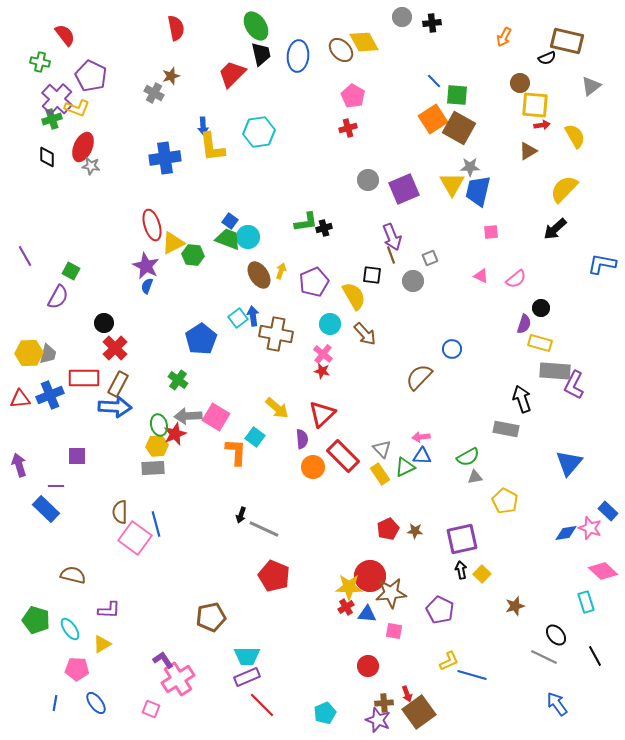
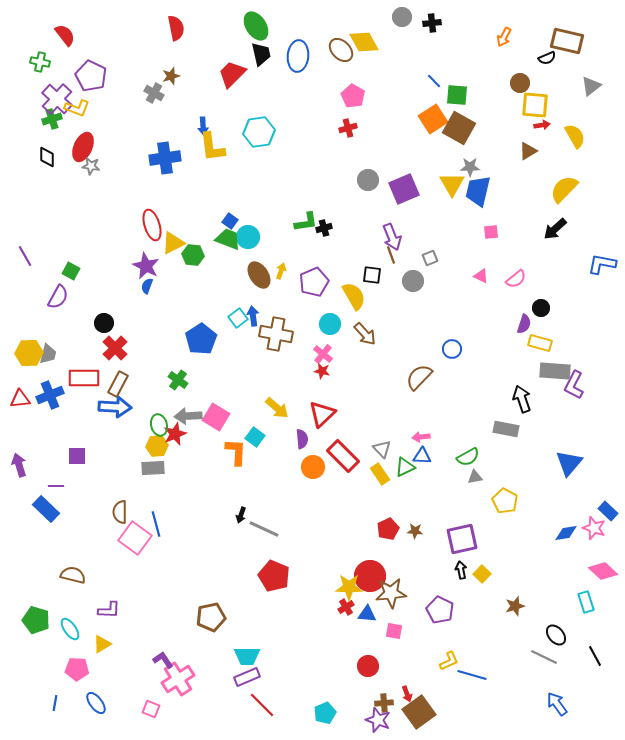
pink star at (590, 528): moved 4 px right
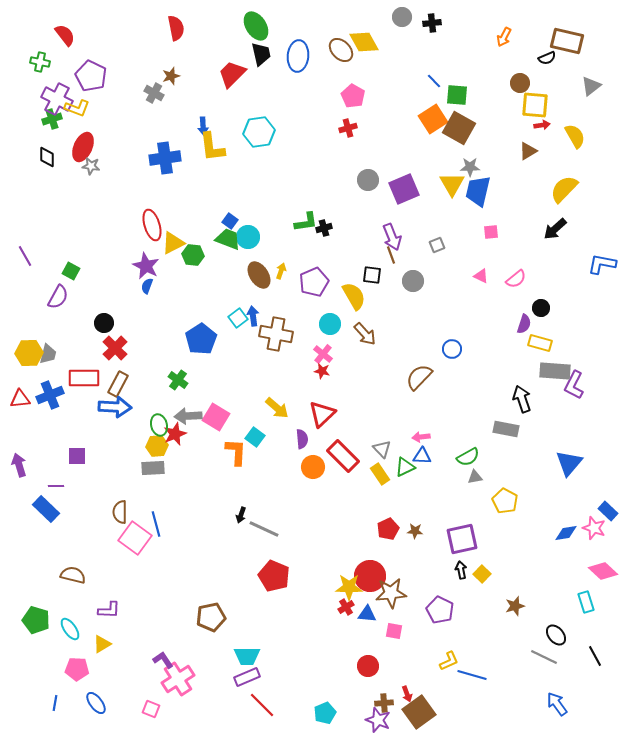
purple cross at (57, 99): rotated 16 degrees counterclockwise
gray square at (430, 258): moved 7 px right, 13 px up
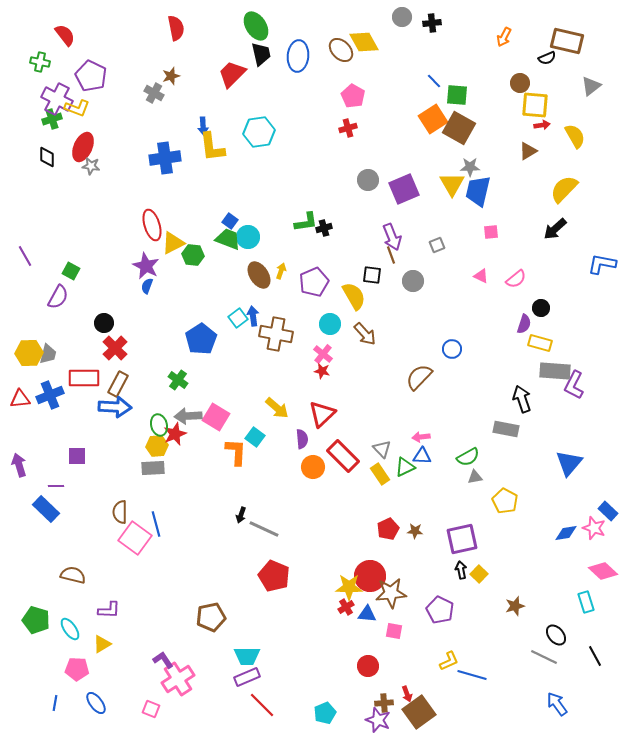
yellow square at (482, 574): moved 3 px left
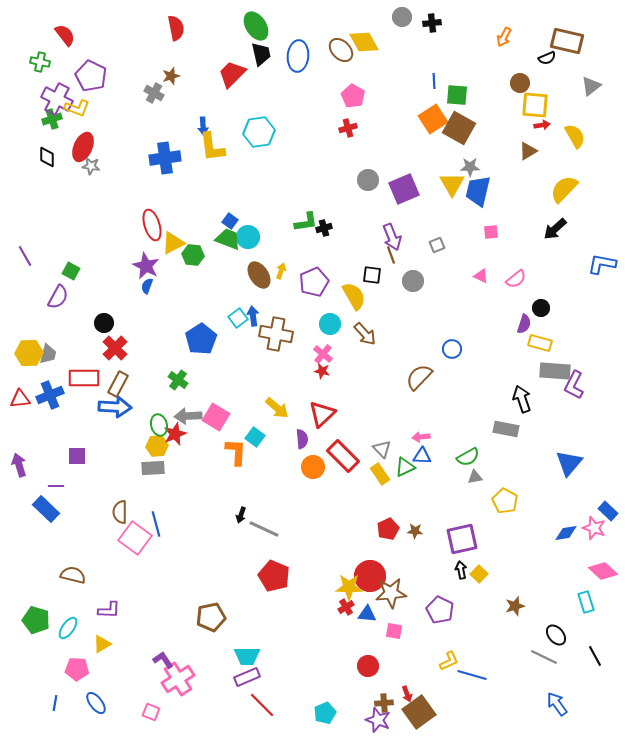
blue line at (434, 81): rotated 42 degrees clockwise
cyan ellipse at (70, 629): moved 2 px left, 1 px up; rotated 70 degrees clockwise
pink square at (151, 709): moved 3 px down
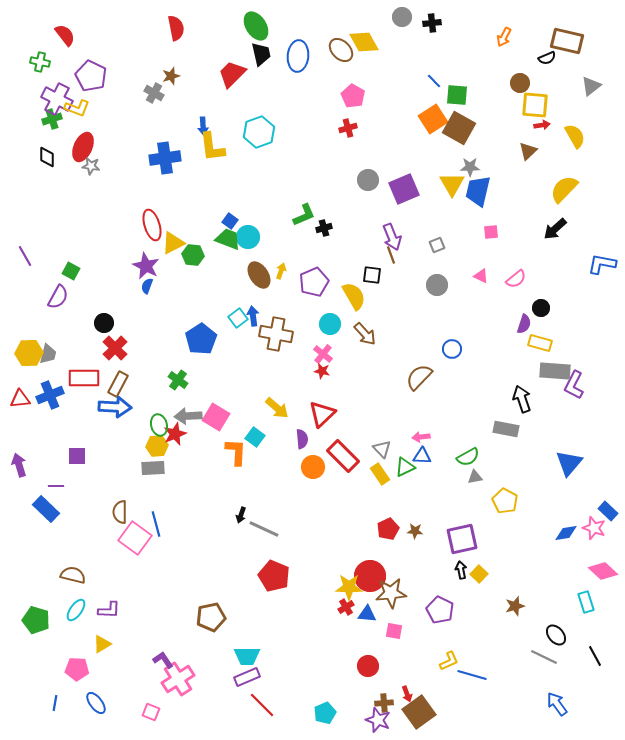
blue line at (434, 81): rotated 42 degrees counterclockwise
cyan hexagon at (259, 132): rotated 12 degrees counterclockwise
brown triangle at (528, 151): rotated 12 degrees counterclockwise
green L-shape at (306, 222): moved 2 px left, 7 px up; rotated 15 degrees counterclockwise
gray circle at (413, 281): moved 24 px right, 4 px down
cyan ellipse at (68, 628): moved 8 px right, 18 px up
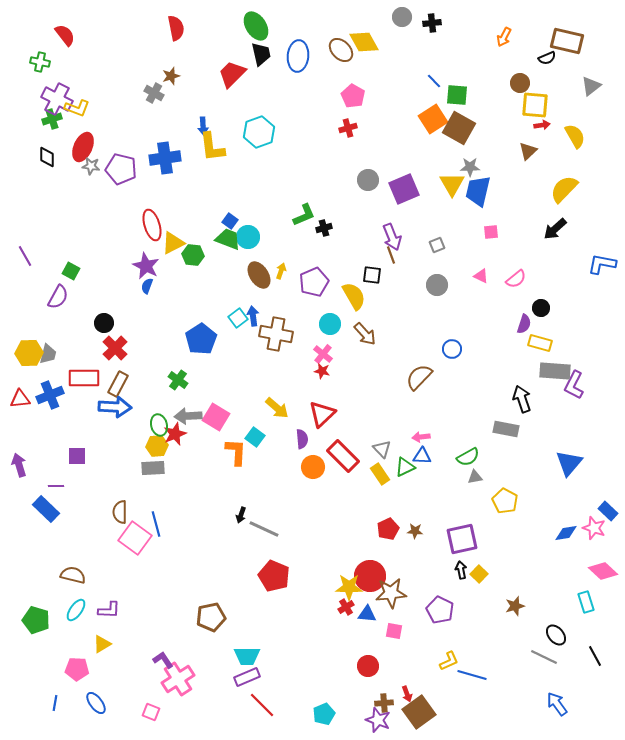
purple pentagon at (91, 76): moved 30 px right, 93 px down; rotated 12 degrees counterclockwise
cyan pentagon at (325, 713): moved 1 px left, 1 px down
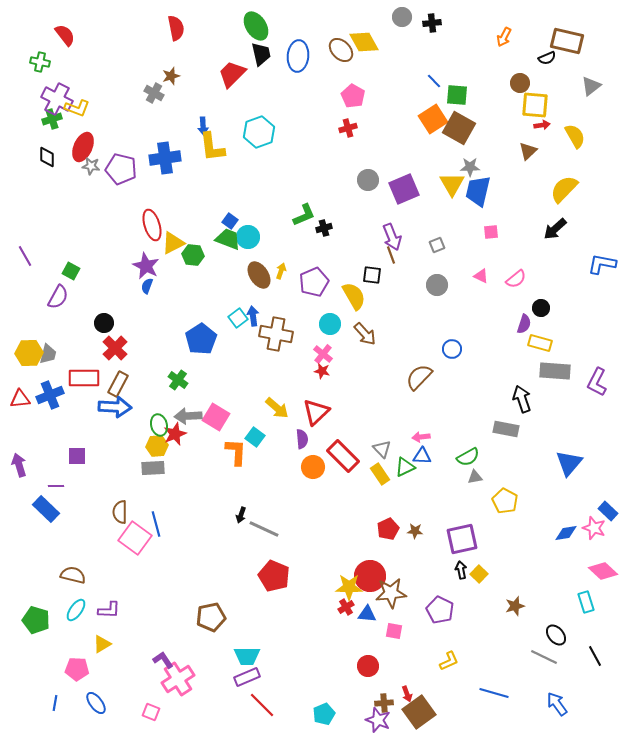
purple L-shape at (574, 385): moved 23 px right, 3 px up
red triangle at (322, 414): moved 6 px left, 2 px up
blue line at (472, 675): moved 22 px right, 18 px down
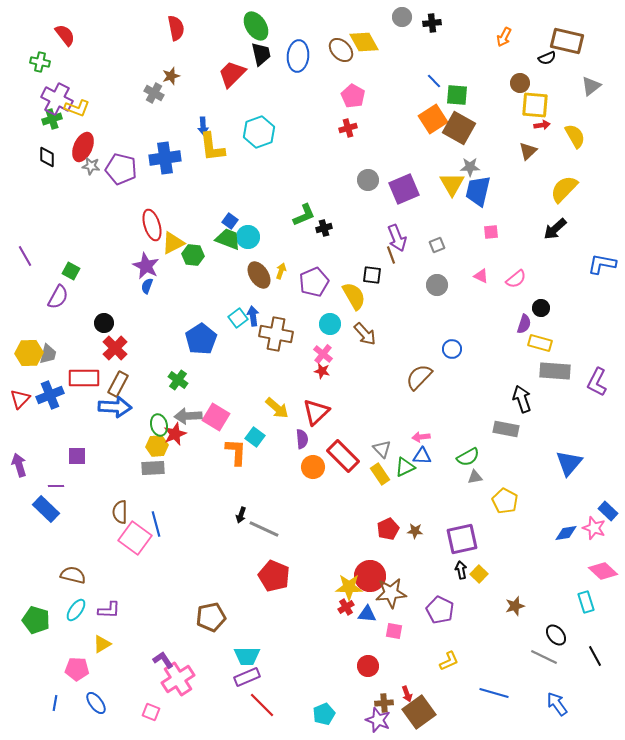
purple arrow at (392, 237): moved 5 px right, 1 px down
red triangle at (20, 399): rotated 40 degrees counterclockwise
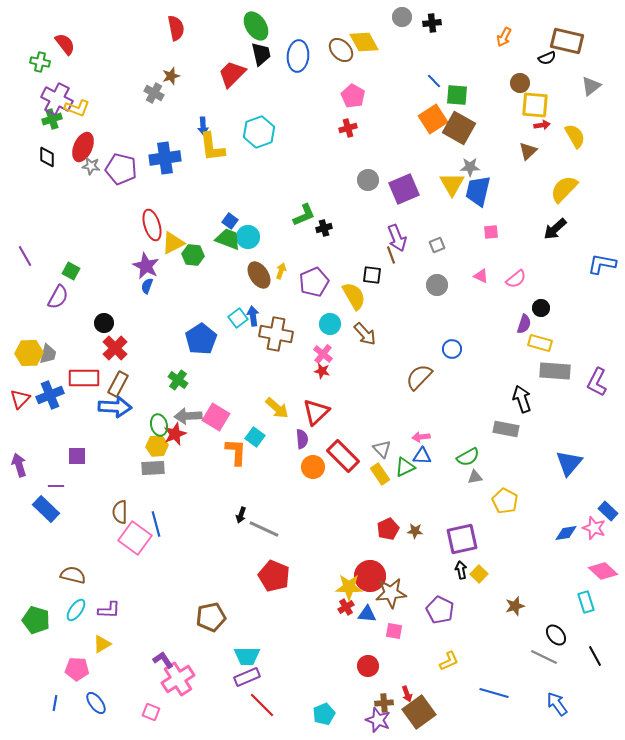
red semicircle at (65, 35): moved 9 px down
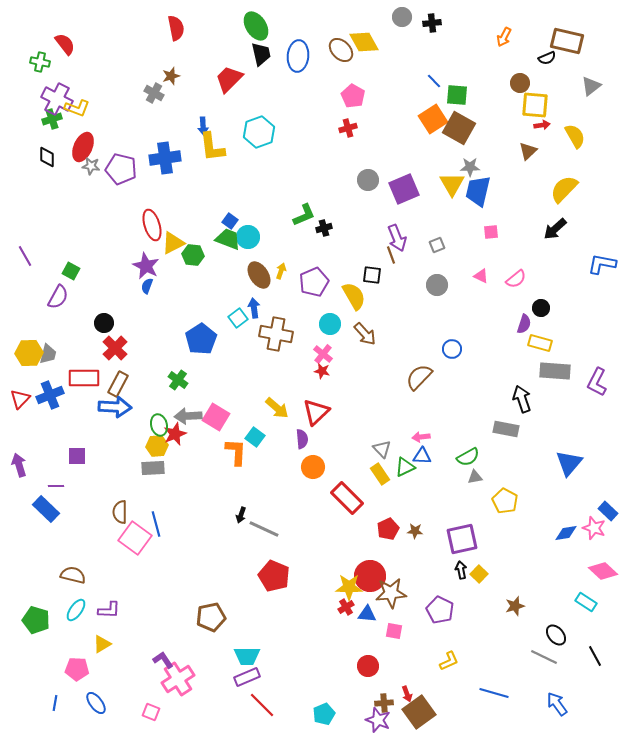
red trapezoid at (232, 74): moved 3 px left, 5 px down
blue arrow at (253, 316): moved 1 px right, 8 px up
red rectangle at (343, 456): moved 4 px right, 42 px down
cyan rectangle at (586, 602): rotated 40 degrees counterclockwise
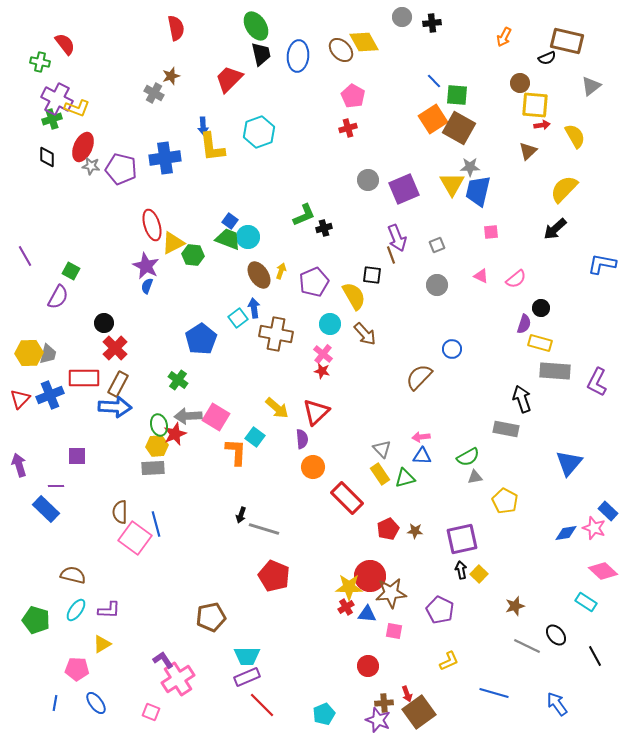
green triangle at (405, 467): moved 11 px down; rotated 10 degrees clockwise
gray line at (264, 529): rotated 8 degrees counterclockwise
gray line at (544, 657): moved 17 px left, 11 px up
